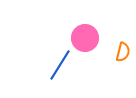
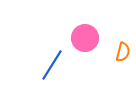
blue line: moved 8 px left
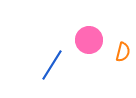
pink circle: moved 4 px right, 2 px down
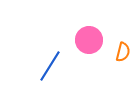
blue line: moved 2 px left, 1 px down
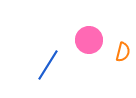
blue line: moved 2 px left, 1 px up
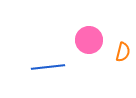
blue line: moved 2 px down; rotated 52 degrees clockwise
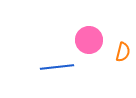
blue line: moved 9 px right
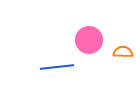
orange semicircle: rotated 102 degrees counterclockwise
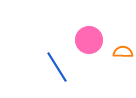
blue line: rotated 64 degrees clockwise
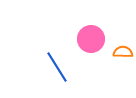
pink circle: moved 2 px right, 1 px up
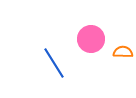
blue line: moved 3 px left, 4 px up
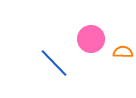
blue line: rotated 12 degrees counterclockwise
